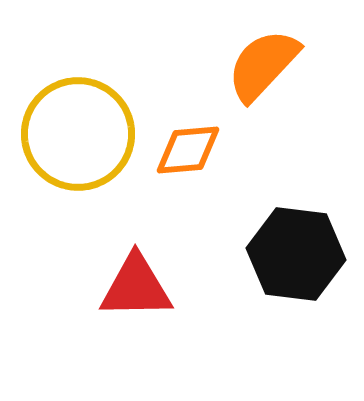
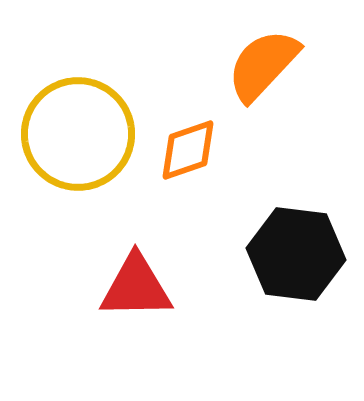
orange diamond: rotated 14 degrees counterclockwise
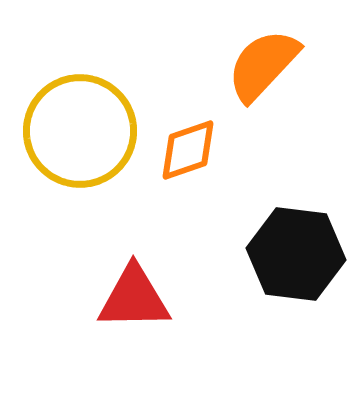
yellow circle: moved 2 px right, 3 px up
red triangle: moved 2 px left, 11 px down
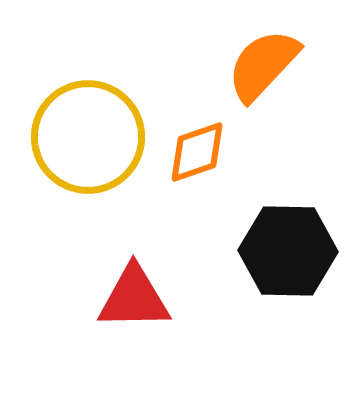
yellow circle: moved 8 px right, 6 px down
orange diamond: moved 9 px right, 2 px down
black hexagon: moved 8 px left, 3 px up; rotated 6 degrees counterclockwise
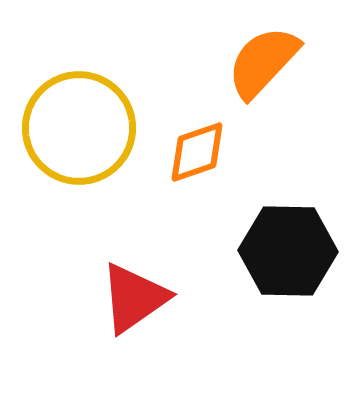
orange semicircle: moved 3 px up
yellow circle: moved 9 px left, 9 px up
red triangle: rotated 34 degrees counterclockwise
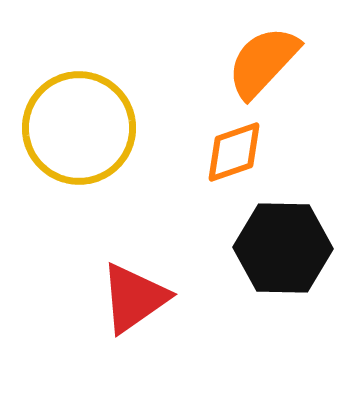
orange diamond: moved 37 px right
black hexagon: moved 5 px left, 3 px up
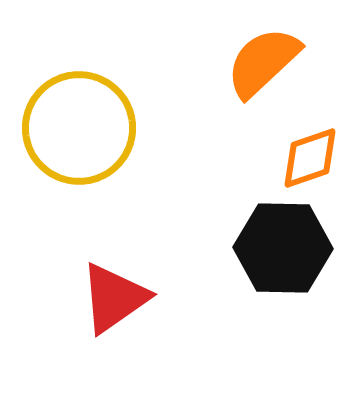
orange semicircle: rotated 4 degrees clockwise
orange diamond: moved 76 px right, 6 px down
red triangle: moved 20 px left
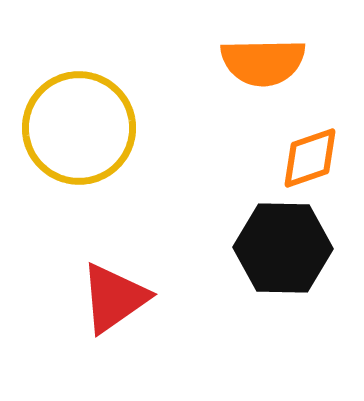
orange semicircle: rotated 138 degrees counterclockwise
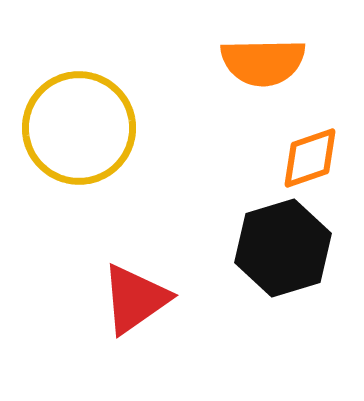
black hexagon: rotated 18 degrees counterclockwise
red triangle: moved 21 px right, 1 px down
